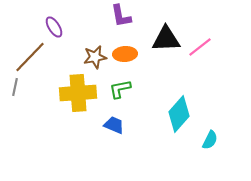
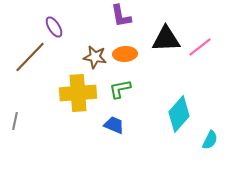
brown star: rotated 20 degrees clockwise
gray line: moved 34 px down
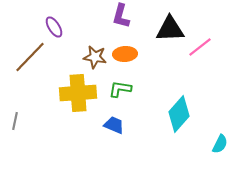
purple L-shape: rotated 25 degrees clockwise
black triangle: moved 4 px right, 10 px up
green L-shape: rotated 20 degrees clockwise
cyan semicircle: moved 10 px right, 4 px down
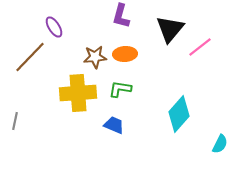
black triangle: rotated 48 degrees counterclockwise
brown star: rotated 15 degrees counterclockwise
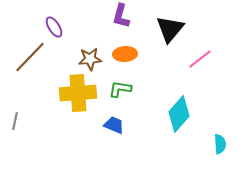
pink line: moved 12 px down
brown star: moved 5 px left, 2 px down
cyan semicircle: rotated 30 degrees counterclockwise
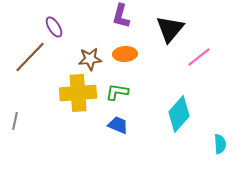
pink line: moved 1 px left, 2 px up
green L-shape: moved 3 px left, 3 px down
blue trapezoid: moved 4 px right
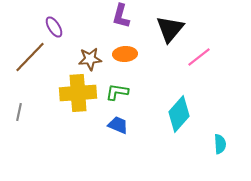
gray line: moved 4 px right, 9 px up
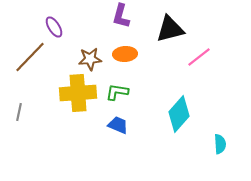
black triangle: rotated 36 degrees clockwise
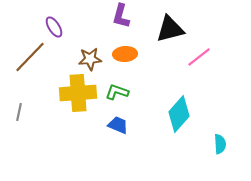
green L-shape: rotated 10 degrees clockwise
